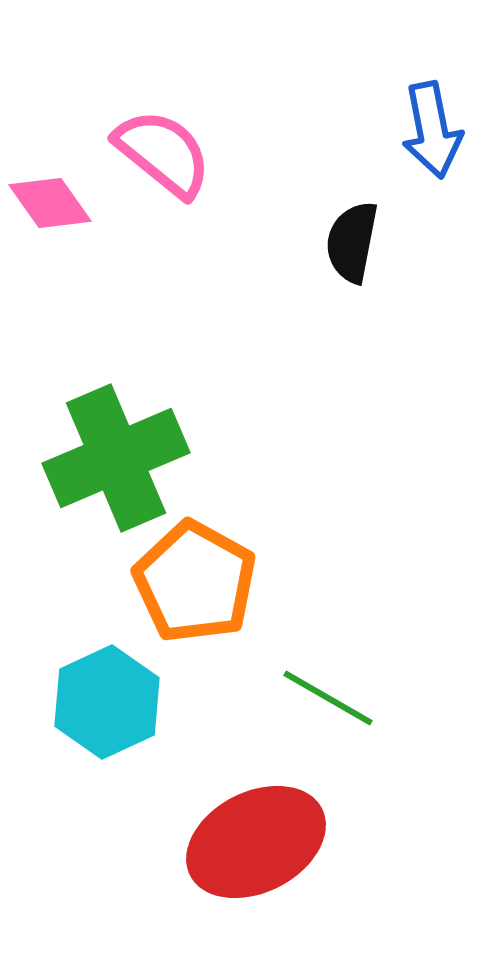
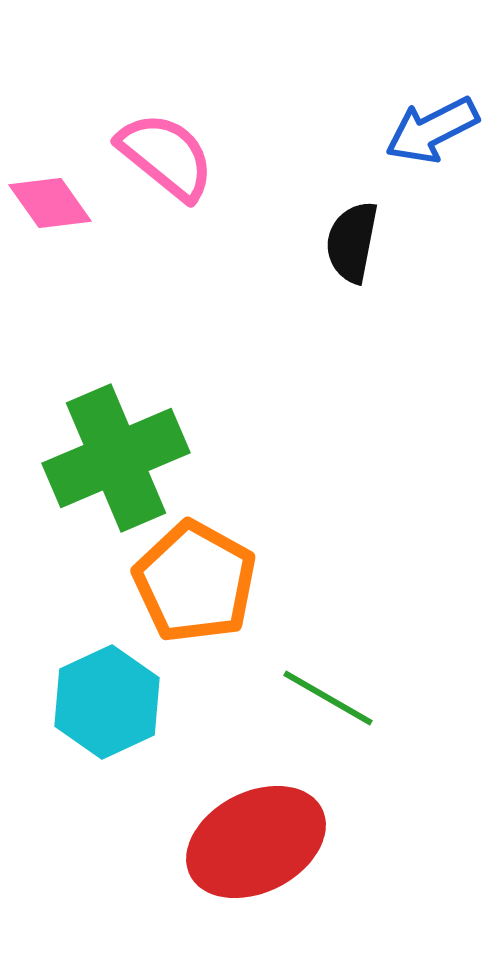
blue arrow: rotated 74 degrees clockwise
pink semicircle: moved 3 px right, 3 px down
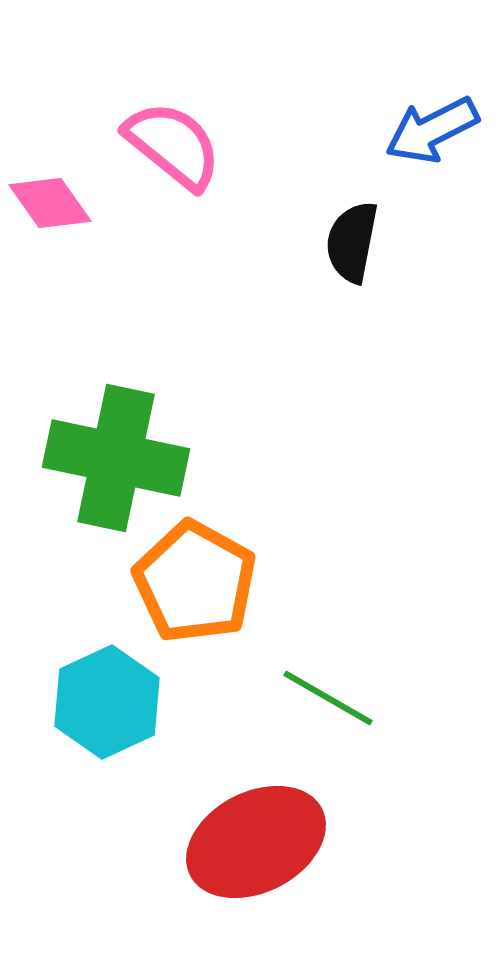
pink semicircle: moved 7 px right, 11 px up
green cross: rotated 35 degrees clockwise
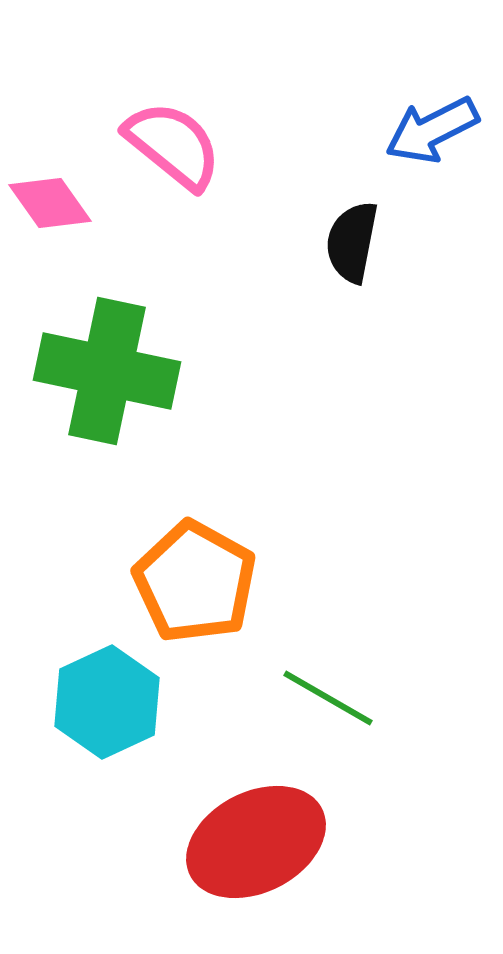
green cross: moved 9 px left, 87 px up
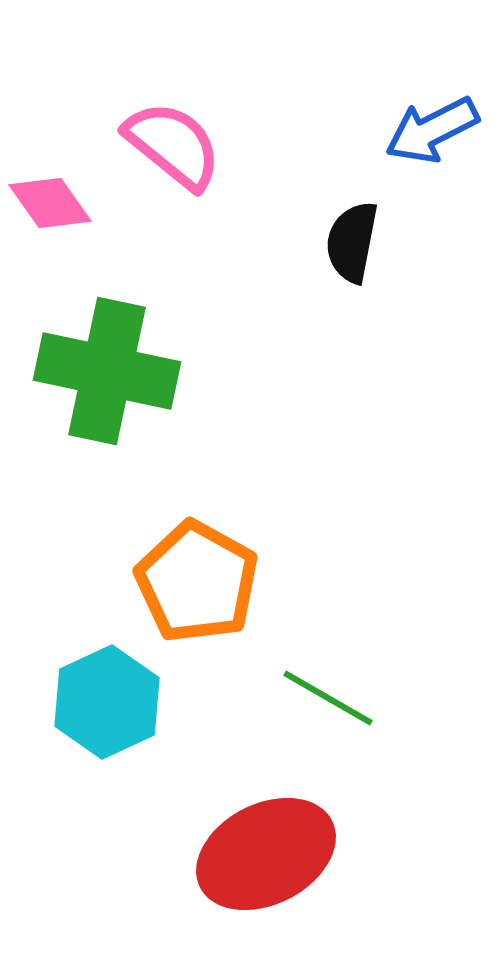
orange pentagon: moved 2 px right
red ellipse: moved 10 px right, 12 px down
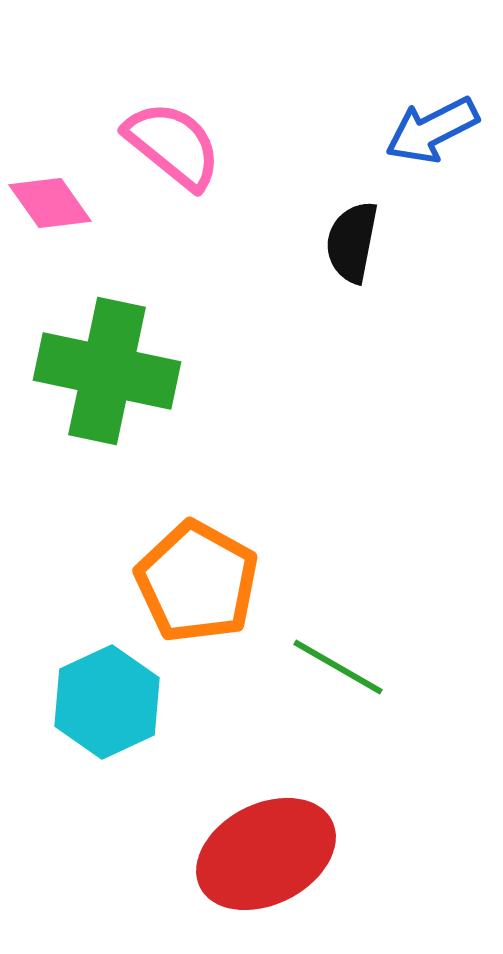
green line: moved 10 px right, 31 px up
